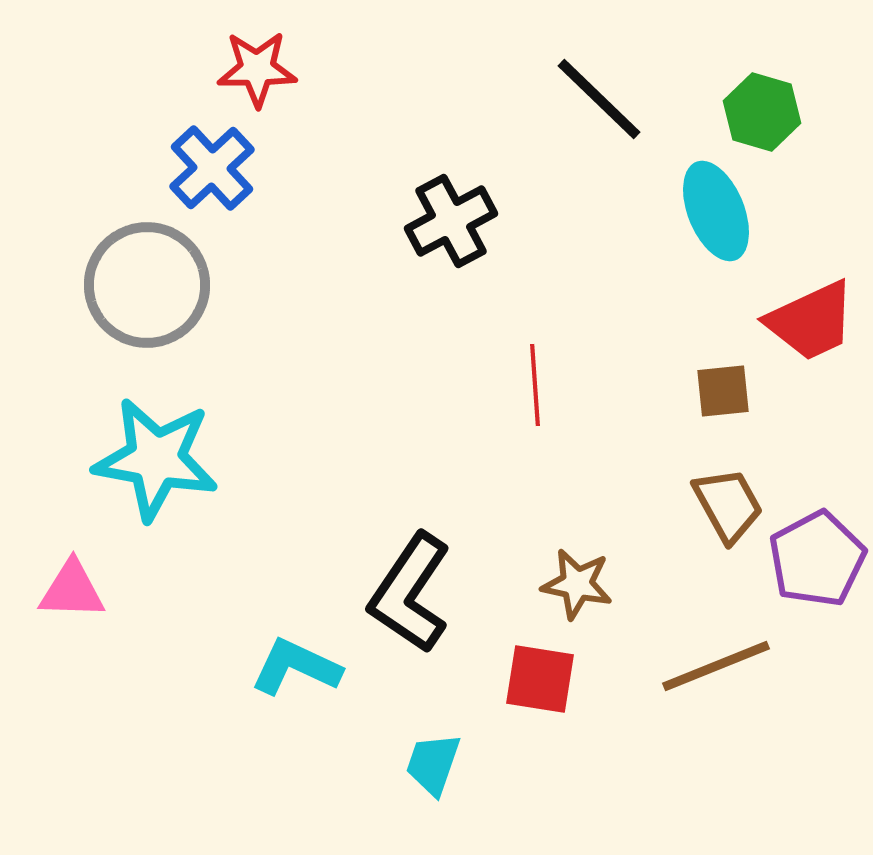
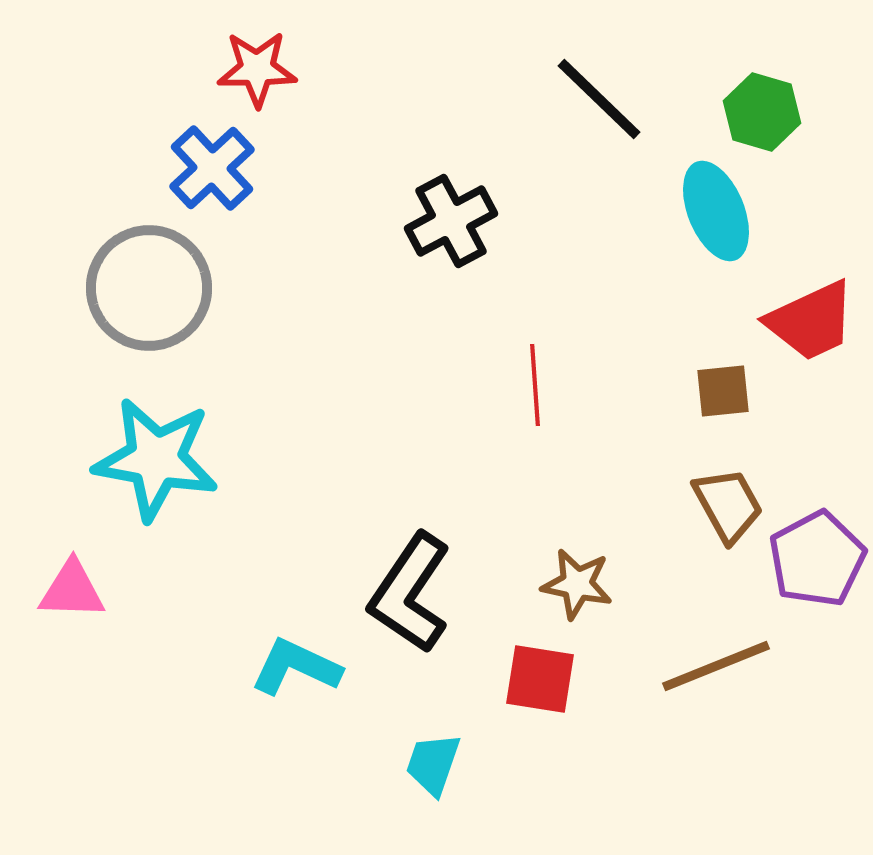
gray circle: moved 2 px right, 3 px down
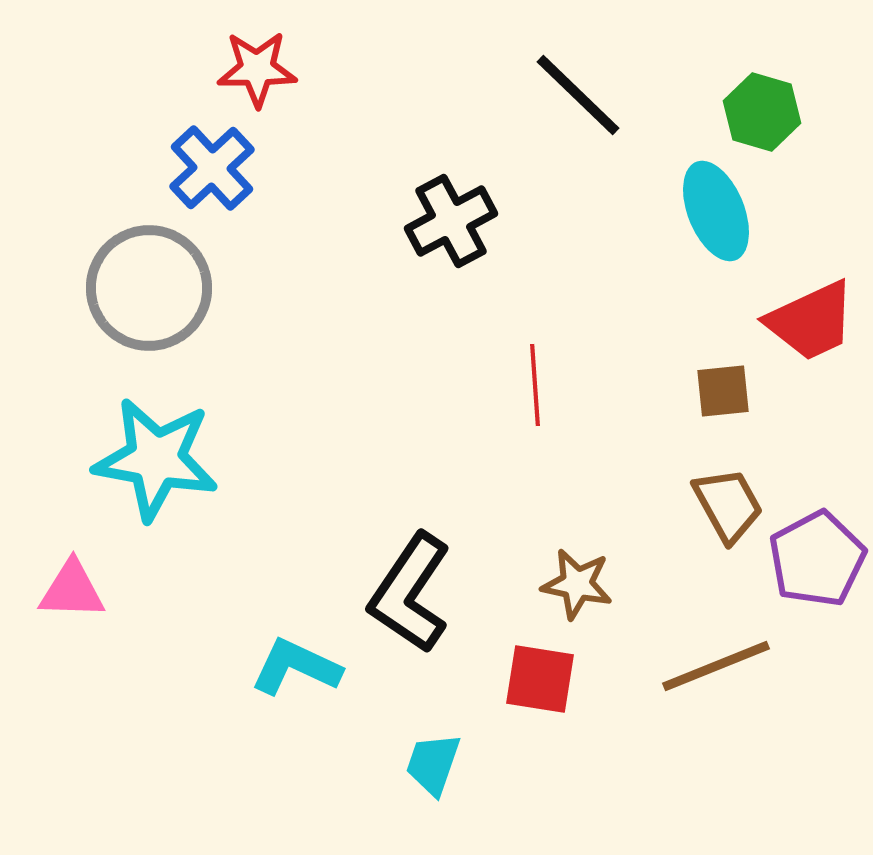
black line: moved 21 px left, 4 px up
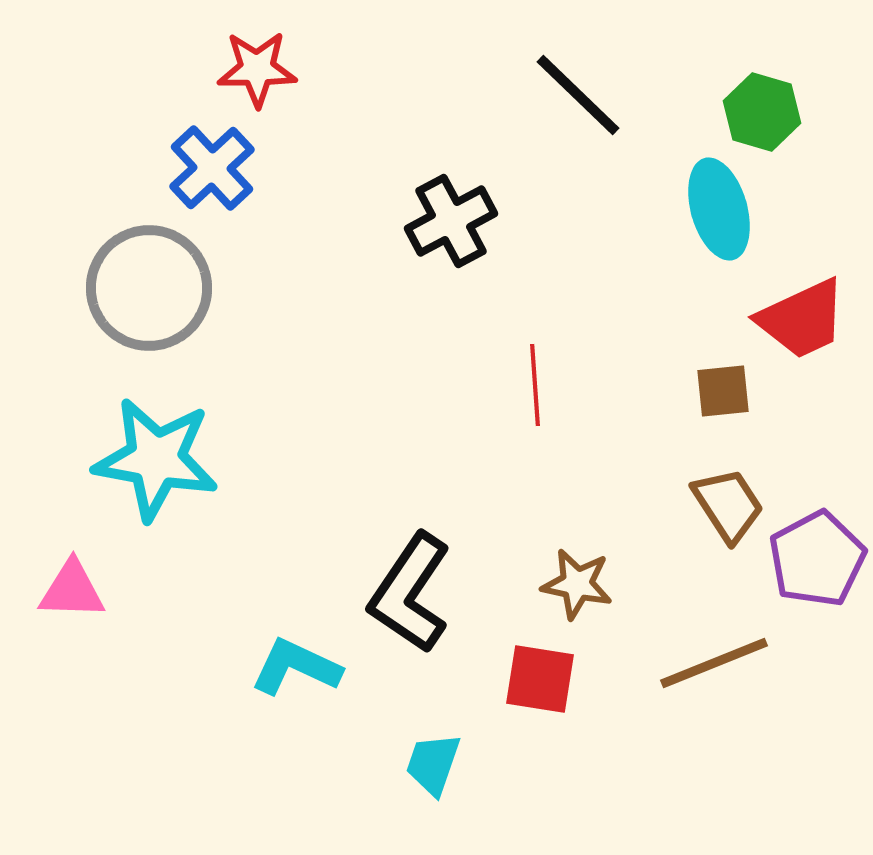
cyan ellipse: moved 3 px right, 2 px up; rotated 6 degrees clockwise
red trapezoid: moved 9 px left, 2 px up
brown trapezoid: rotated 4 degrees counterclockwise
brown line: moved 2 px left, 3 px up
